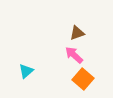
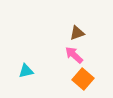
cyan triangle: rotated 28 degrees clockwise
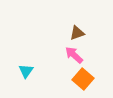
cyan triangle: rotated 42 degrees counterclockwise
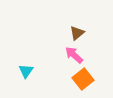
brown triangle: rotated 21 degrees counterclockwise
orange square: rotated 10 degrees clockwise
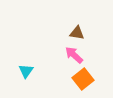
brown triangle: rotated 49 degrees clockwise
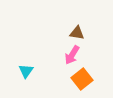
pink arrow: moved 2 px left; rotated 102 degrees counterclockwise
orange square: moved 1 px left
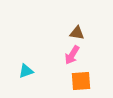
cyan triangle: rotated 35 degrees clockwise
orange square: moved 1 px left, 2 px down; rotated 35 degrees clockwise
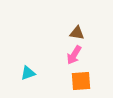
pink arrow: moved 2 px right
cyan triangle: moved 2 px right, 2 px down
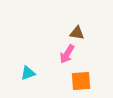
pink arrow: moved 7 px left, 1 px up
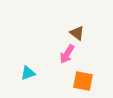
brown triangle: rotated 28 degrees clockwise
orange square: moved 2 px right; rotated 15 degrees clockwise
